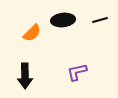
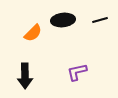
orange semicircle: moved 1 px right
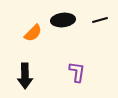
purple L-shape: rotated 110 degrees clockwise
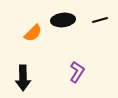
purple L-shape: rotated 25 degrees clockwise
black arrow: moved 2 px left, 2 px down
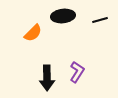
black ellipse: moved 4 px up
black arrow: moved 24 px right
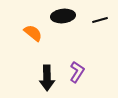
orange semicircle: rotated 96 degrees counterclockwise
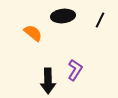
black line: rotated 49 degrees counterclockwise
purple L-shape: moved 2 px left, 2 px up
black arrow: moved 1 px right, 3 px down
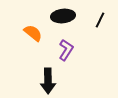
purple L-shape: moved 9 px left, 20 px up
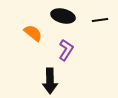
black ellipse: rotated 20 degrees clockwise
black line: rotated 56 degrees clockwise
black arrow: moved 2 px right
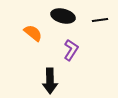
purple L-shape: moved 5 px right
